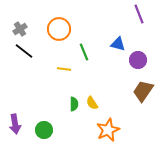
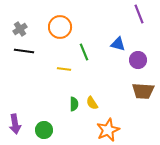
orange circle: moved 1 px right, 2 px up
black line: rotated 30 degrees counterclockwise
brown trapezoid: rotated 120 degrees counterclockwise
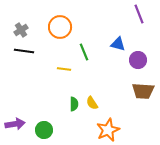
gray cross: moved 1 px right, 1 px down
purple arrow: rotated 90 degrees counterclockwise
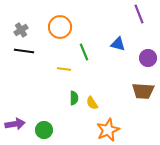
purple circle: moved 10 px right, 2 px up
green semicircle: moved 6 px up
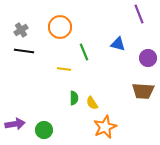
orange star: moved 3 px left, 3 px up
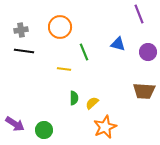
gray cross: rotated 24 degrees clockwise
purple circle: moved 6 px up
brown trapezoid: moved 1 px right
yellow semicircle: rotated 80 degrees clockwise
purple arrow: rotated 42 degrees clockwise
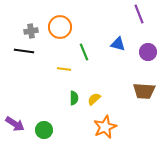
gray cross: moved 10 px right, 1 px down
yellow semicircle: moved 2 px right, 4 px up
